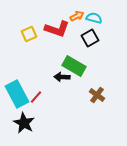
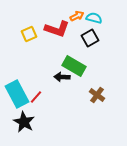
black star: moved 1 px up
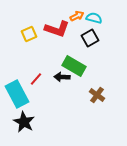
red line: moved 18 px up
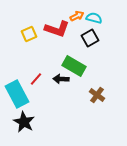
black arrow: moved 1 px left, 2 px down
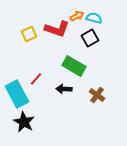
black arrow: moved 3 px right, 10 px down
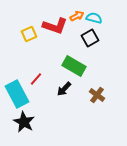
red L-shape: moved 2 px left, 3 px up
black arrow: rotated 49 degrees counterclockwise
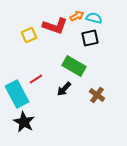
yellow square: moved 1 px down
black square: rotated 18 degrees clockwise
red line: rotated 16 degrees clockwise
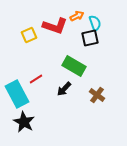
cyan semicircle: moved 1 px right, 5 px down; rotated 56 degrees clockwise
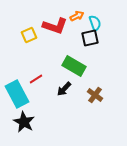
brown cross: moved 2 px left
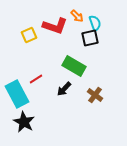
orange arrow: rotated 72 degrees clockwise
